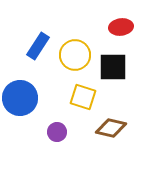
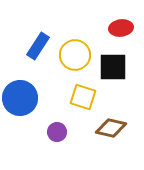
red ellipse: moved 1 px down
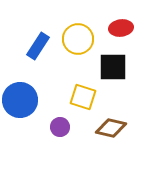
yellow circle: moved 3 px right, 16 px up
blue circle: moved 2 px down
purple circle: moved 3 px right, 5 px up
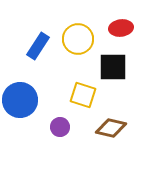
yellow square: moved 2 px up
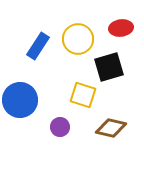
black square: moved 4 px left; rotated 16 degrees counterclockwise
